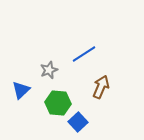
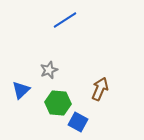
blue line: moved 19 px left, 34 px up
brown arrow: moved 1 px left, 2 px down
blue square: rotated 18 degrees counterclockwise
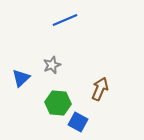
blue line: rotated 10 degrees clockwise
gray star: moved 3 px right, 5 px up
blue triangle: moved 12 px up
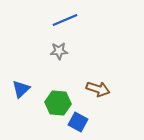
gray star: moved 7 px right, 14 px up; rotated 18 degrees clockwise
blue triangle: moved 11 px down
brown arrow: moved 2 px left; rotated 85 degrees clockwise
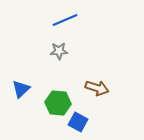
brown arrow: moved 1 px left, 1 px up
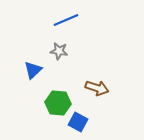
blue line: moved 1 px right
gray star: rotated 12 degrees clockwise
blue triangle: moved 12 px right, 19 px up
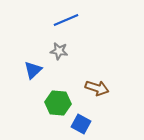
blue square: moved 3 px right, 2 px down
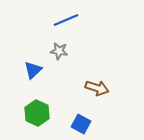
green hexagon: moved 21 px left, 10 px down; rotated 20 degrees clockwise
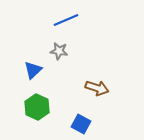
green hexagon: moved 6 px up
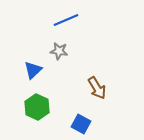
brown arrow: rotated 40 degrees clockwise
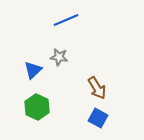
gray star: moved 6 px down
blue square: moved 17 px right, 6 px up
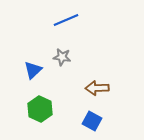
gray star: moved 3 px right
brown arrow: rotated 120 degrees clockwise
green hexagon: moved 3 px right, 2 px down
blue square: moved 6 px left, 3 px down
